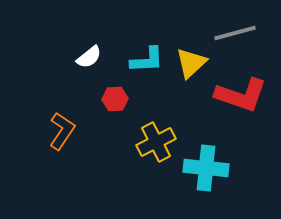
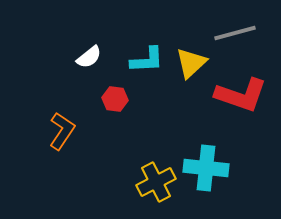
red hexagon: rotated 10 degrees clockwise
yellow cross: moved 40 px down
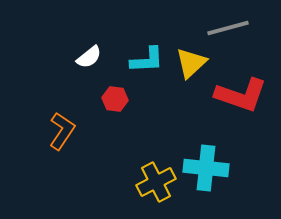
gray line: moved 7 px left, 5 px up
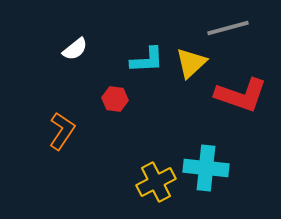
white semicircle: moved 14 px left, 8 px up
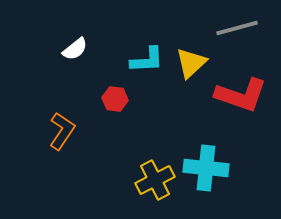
gray line: moved 9 px right
yellow cross: moved 1 px left, 2 px up
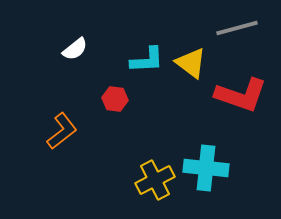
yellow triangle: rotated 40 degrees counterclockwise
orange L-shape: rotated 18 degrees clockwise
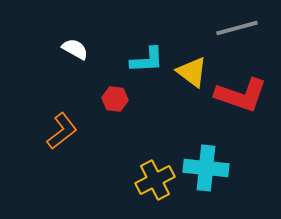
white semicircle: rotated 112 degrees counterclockwise
yellow triangle: moved 1 px right, 9 px down
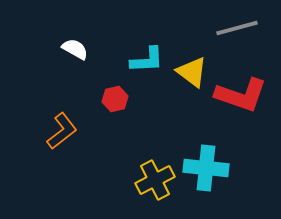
red hexagon: rotated 20 degrees counterclockwise
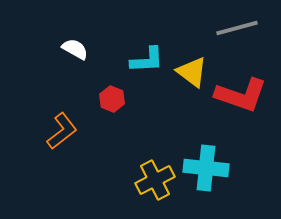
red hexagon: moved 3 px left; rotated 25 degrees counterclockwise
